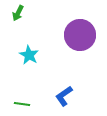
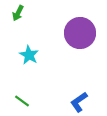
purple circle: moved 2 px up
blue L-shape: moved 15 px right, 6 px down
green line: moved 3 px up; rotated 28 degrees clockwise
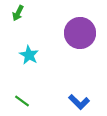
blue L-shape: rotated 100 degrees counterclockwise
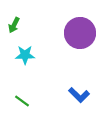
green arrow: moved 4 px left, 12 px down
cyan star: moved 4 px left; rotated 30 degrees counterclockwise
blue L-shape: moved 7 px up
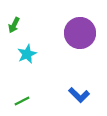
cyan star: moved 2 px right, 1 px up; rotated 24 degrees counterclockwise
green line: rotated 63 degrees counterclockwise
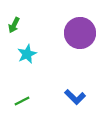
blue L-shape: moved 4 px left, 2 px down
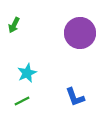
cyan star: moved 19 px down
blue L-shape: rotated 25 degrees clockwise
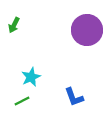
purple circle: moved 7 px right, 3 px up
cyan star: moved 4 px right, 4 px down
blue L-shape: moved 1 px left
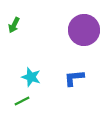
purple circle: moved 3 px left
cyan star: rotated 30 degrees counterclockwise
blue L-shape: moved 19 px up; rotated 105 degrees clockwise
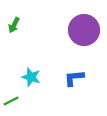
green line: moved 11 px left
